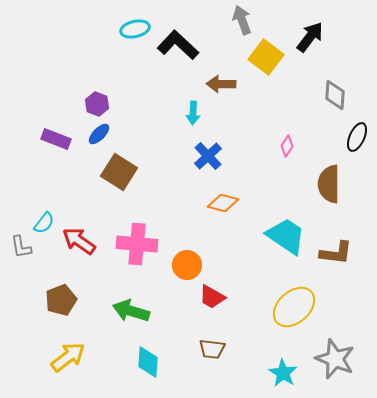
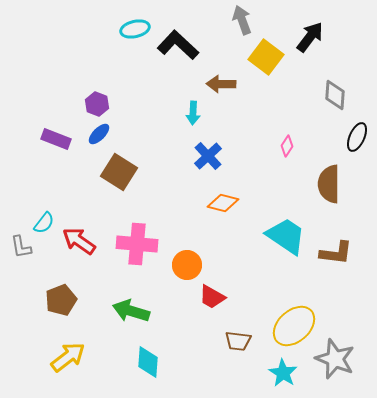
yellow ellipse: moved 19 px down
brown trapezoid: moved 26 px right, 8 px up
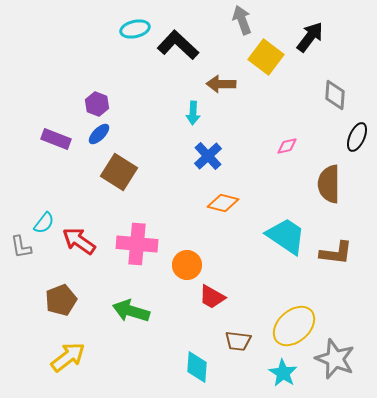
pink diamond: rotated 45 degrees clockwise
cyan diamond: moved 49 px right, 5 px down
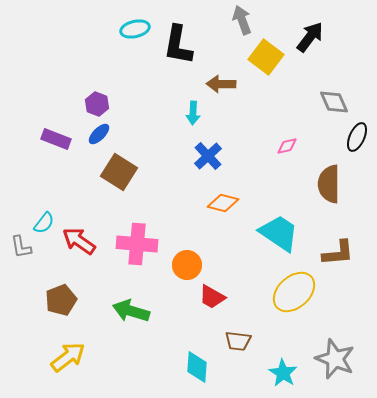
black L-shape: rotated 123 degrees counterclockwise
gray diamond: moved 1 px left, 7 px down; rotated 28 degrees counterclockwise
cyan trapezoid: moved 7 px left, 3 px up
brown L-shape: moved 2 px right; rotated 12 degrees counterclockwise
yellow ellipse: moved 34 px up
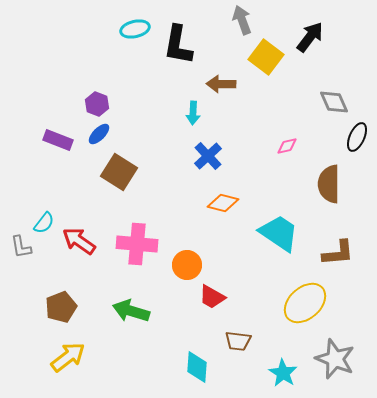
purple rectangle: moved 2 px right, 1 px down
yellow ellipse: moved 11 px right, 11 px down
brown pentagon: moved 7 px down
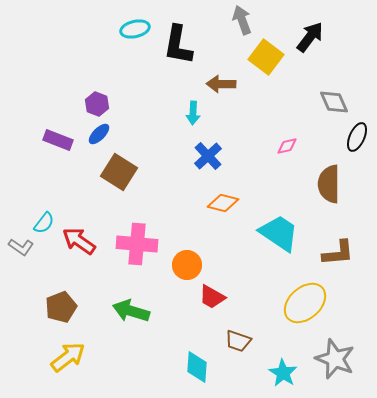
gray L-shape: rotated 45 degrees counterclockwise
brown trapezoid: rotated 12 degrees clockwise
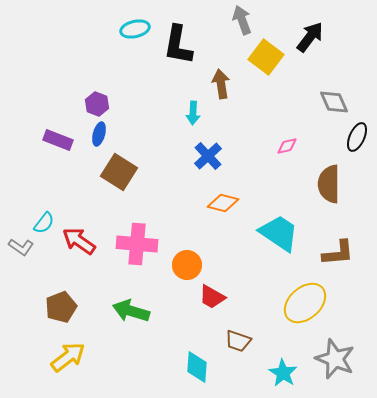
brown arrow: rotated 80 degrees clockwise
blue ellipse: rotated 30 degrees counterclockwise
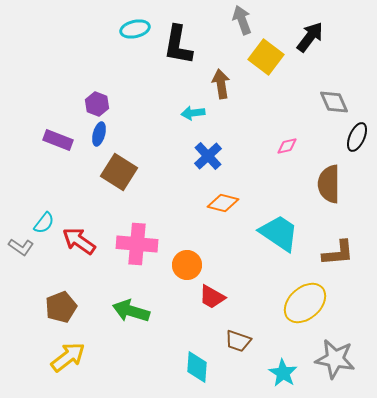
cyan arrow: rotated 80 degrees clockwise
gray star: rotated 12 degrees counterclockwise
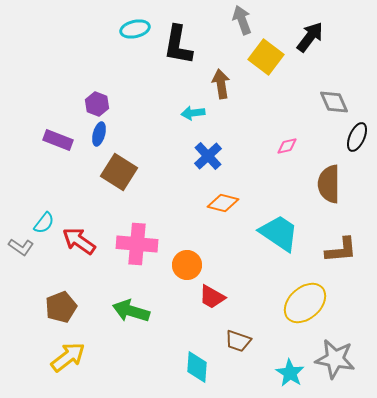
brown L-shape: moved 3 px right, 3 px up
cyan star: moved 7 px right
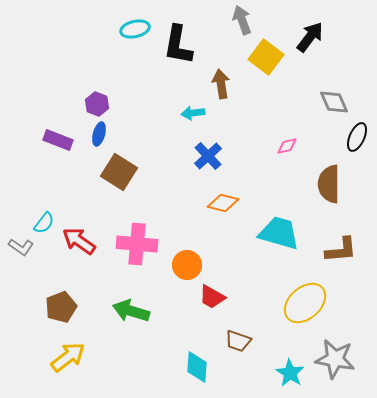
cyan trapezoid: rotated 18 degrees counterclockwise
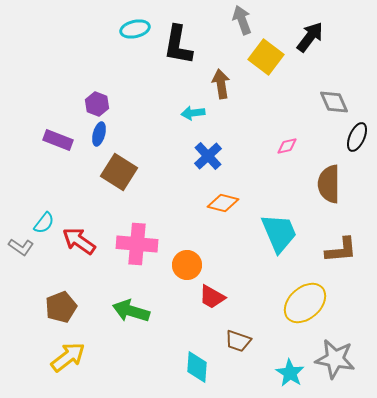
cyan trapezoid: rotated 51 degrees clockwise
